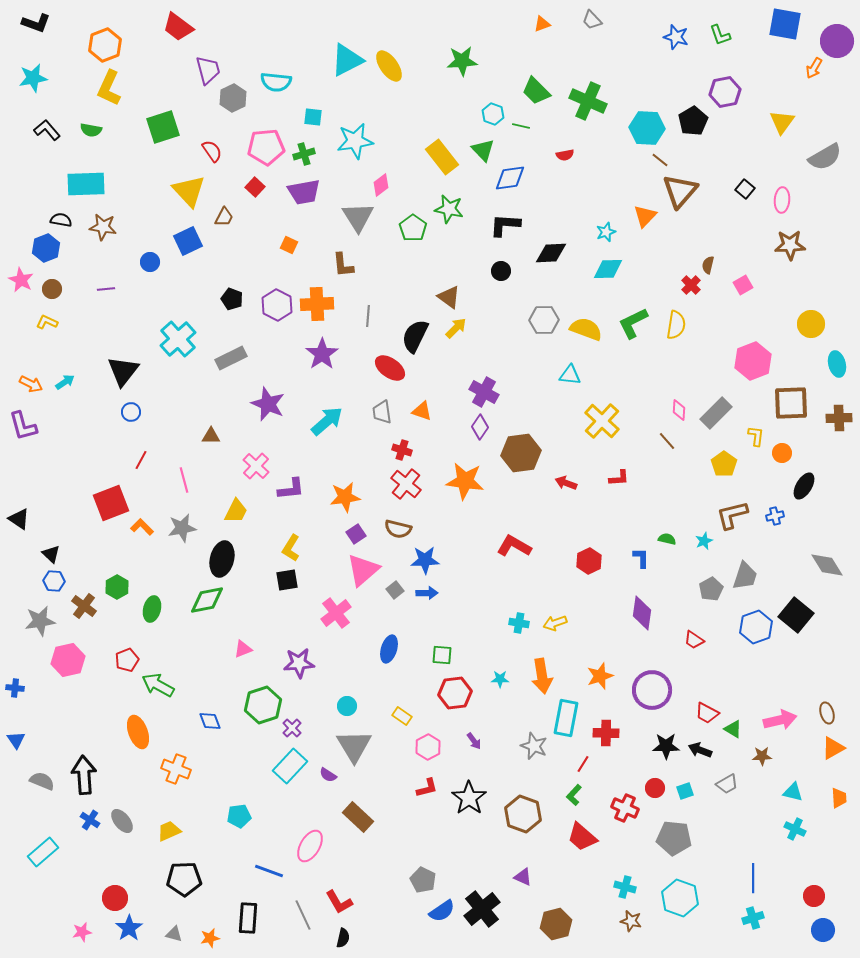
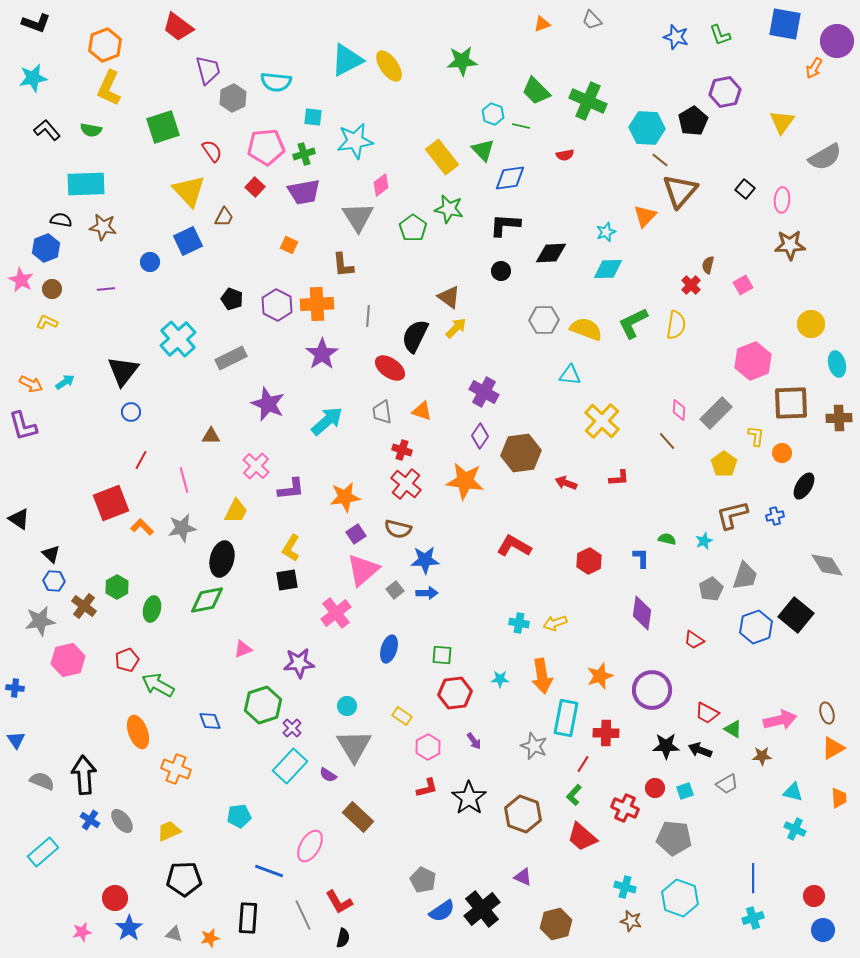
purple diamond at (480, 427): moved 9 px down
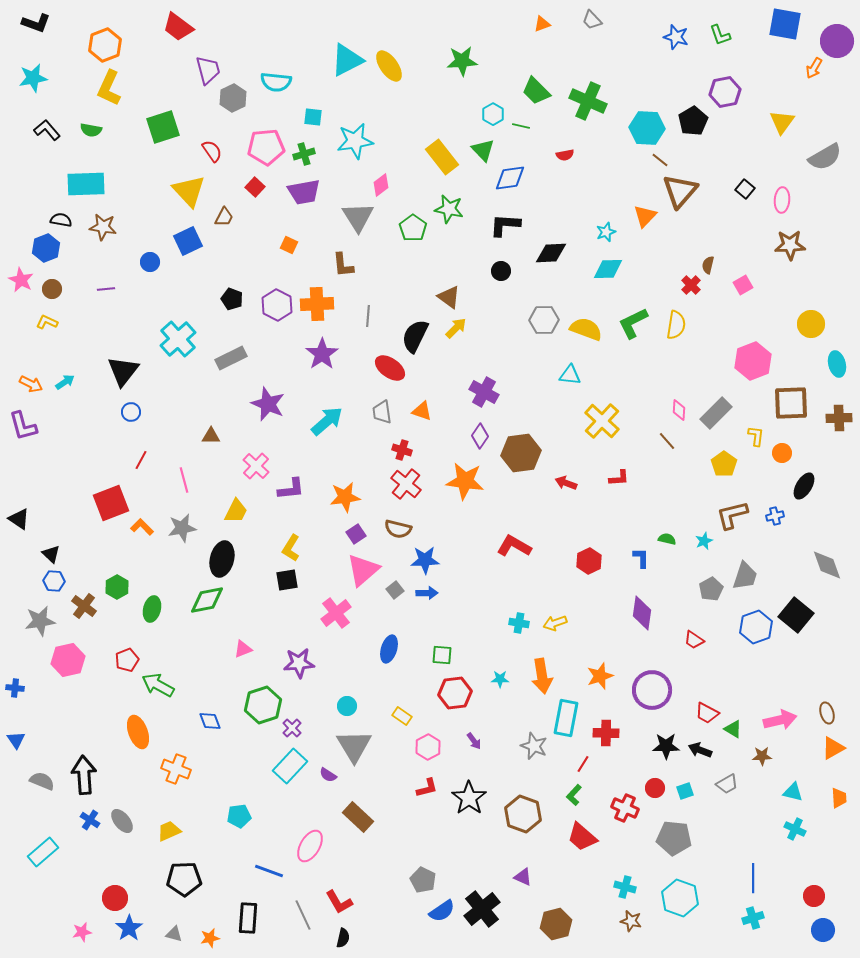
cyan hexagon at (493, 114): rotated 10 degrees clockwise
gray diamond at (827, 565): rotated 12 degrees clockwise
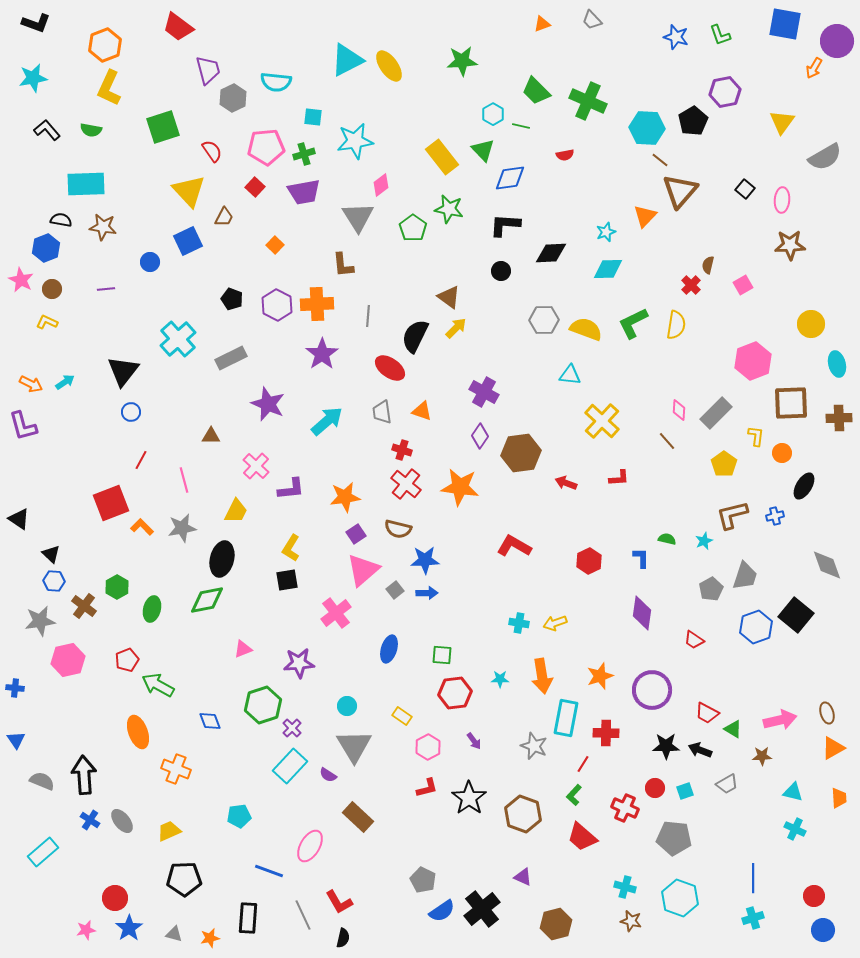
orange square at (289, 245): moved 14 px left; rotated 18 degrees clockwise
orange star at (465, 481): moved 5 px left, 6 px down
pink star at (82, 932): moved 4 px right, 2 px up
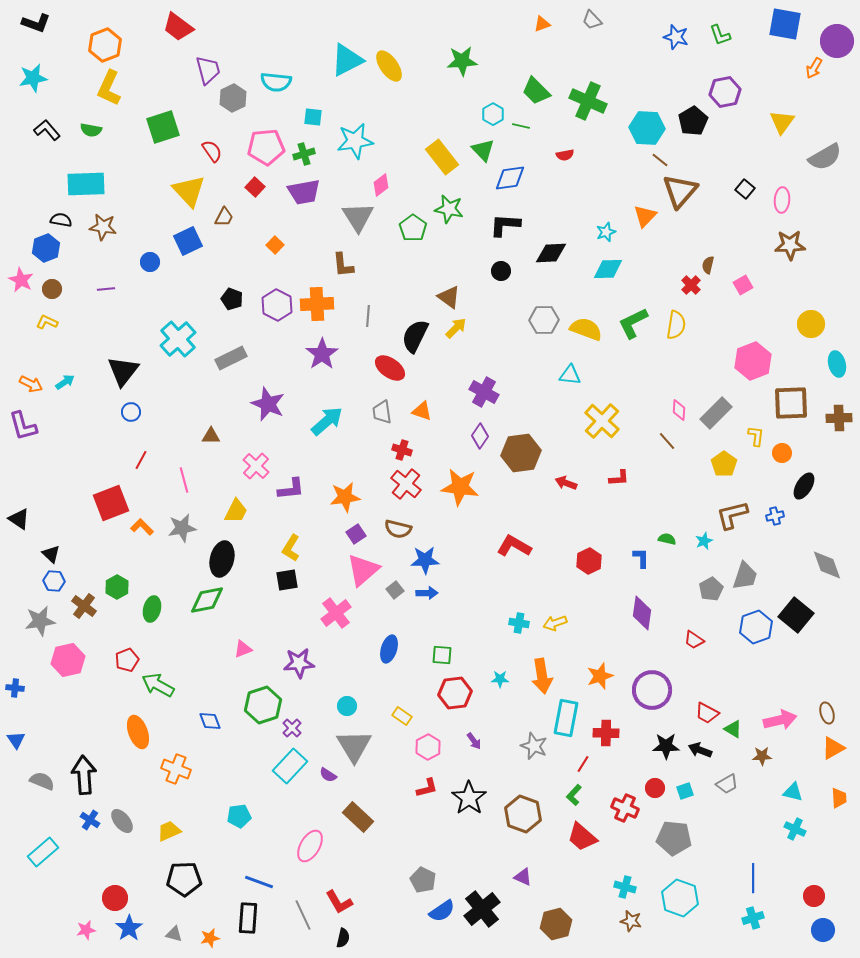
blue line at (269, 871): moved 10 px left, 11 px down
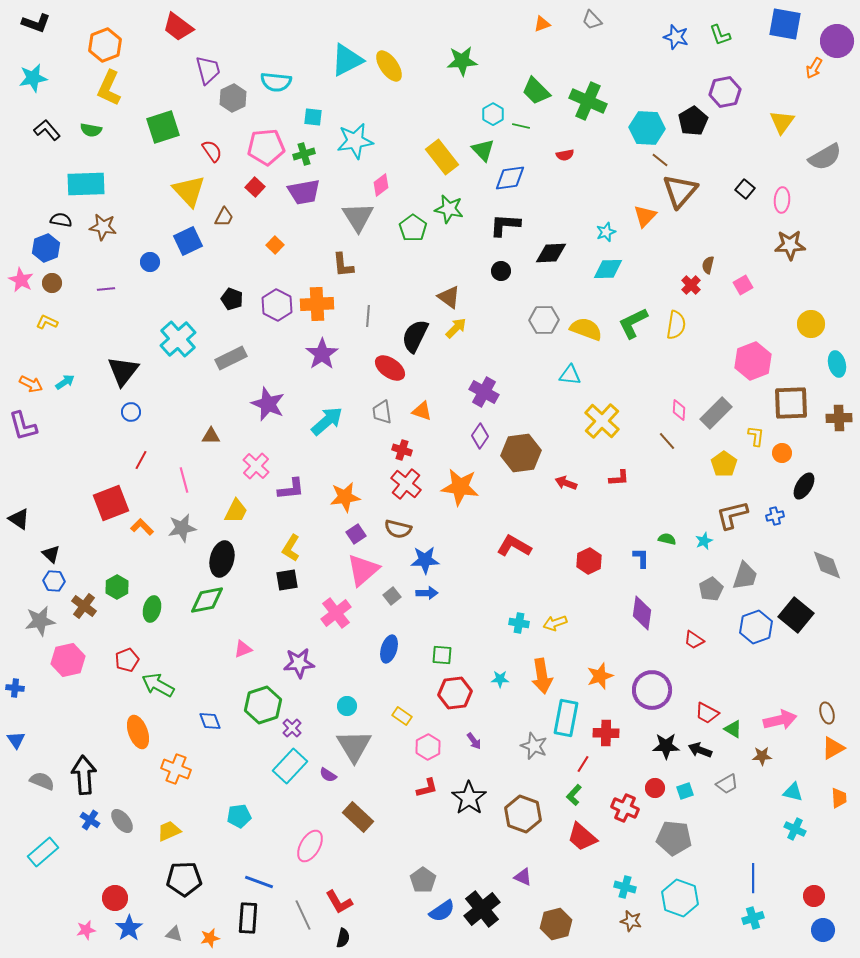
brown circle at (52, 289): moved 6 px up
gray square at (395, 590): moved 3 px left, 6 px down
gray pentagon at (423, 880): rotated 10 degrees clockwise
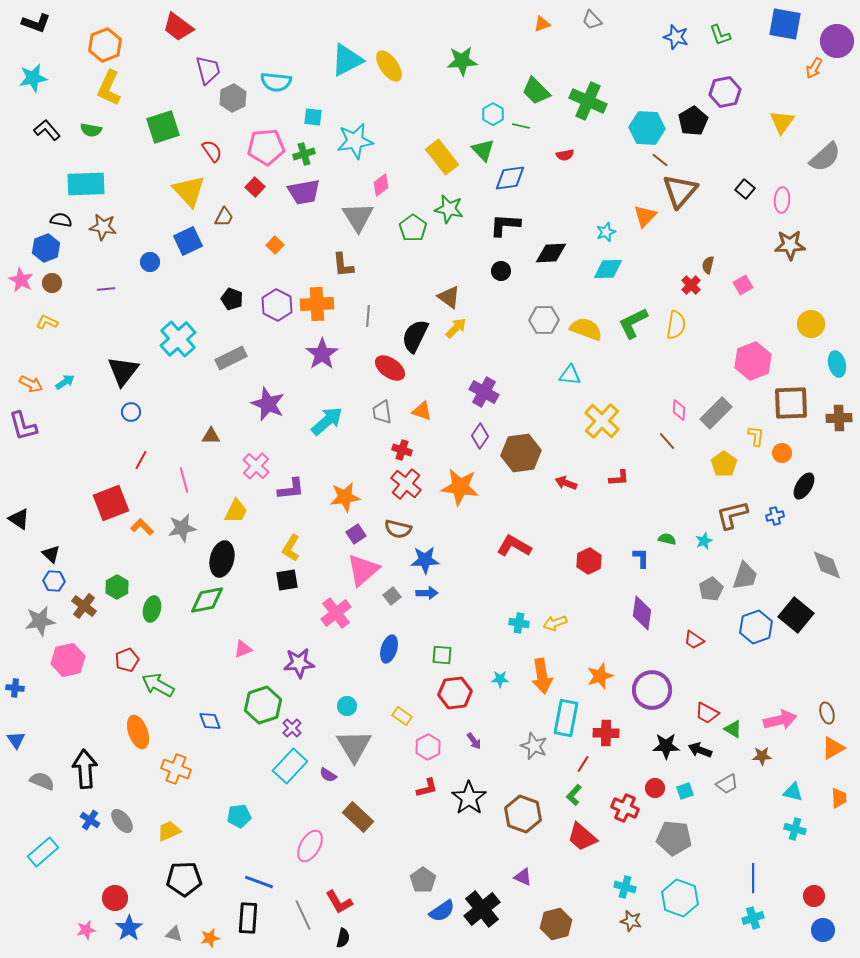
gray semicircle at (825, 157): rotated 12 degrees counterclockwise
black arrow at (84, 775): moved 1 px right, 6 px up
cyan cross at (795, 829): rotated 10 degrees counterclockwise
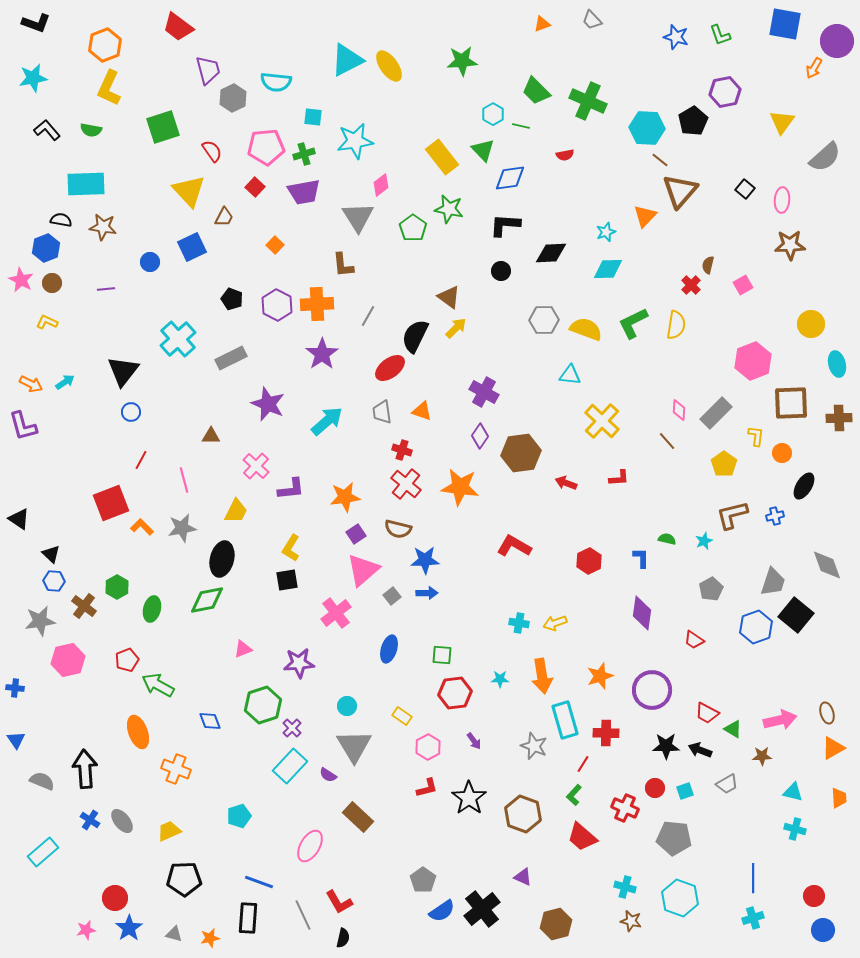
blue square at (188, 241): moved 4 px right, 6 px down
gray line at (368, 316): rotated 25 degrees clockwise
red ellipse at (390, 368): rotated 72 degrees counterclockwise
gray trapezoid at (745, 576): moved 28 px right, 6 px down
cyan rectangle at (566, 718): moved 1 px left, 2 px down; rotated 27 degrees counterclockwise
cyan pentagon at (239, 816): rotated 10 degrees counterclockwise
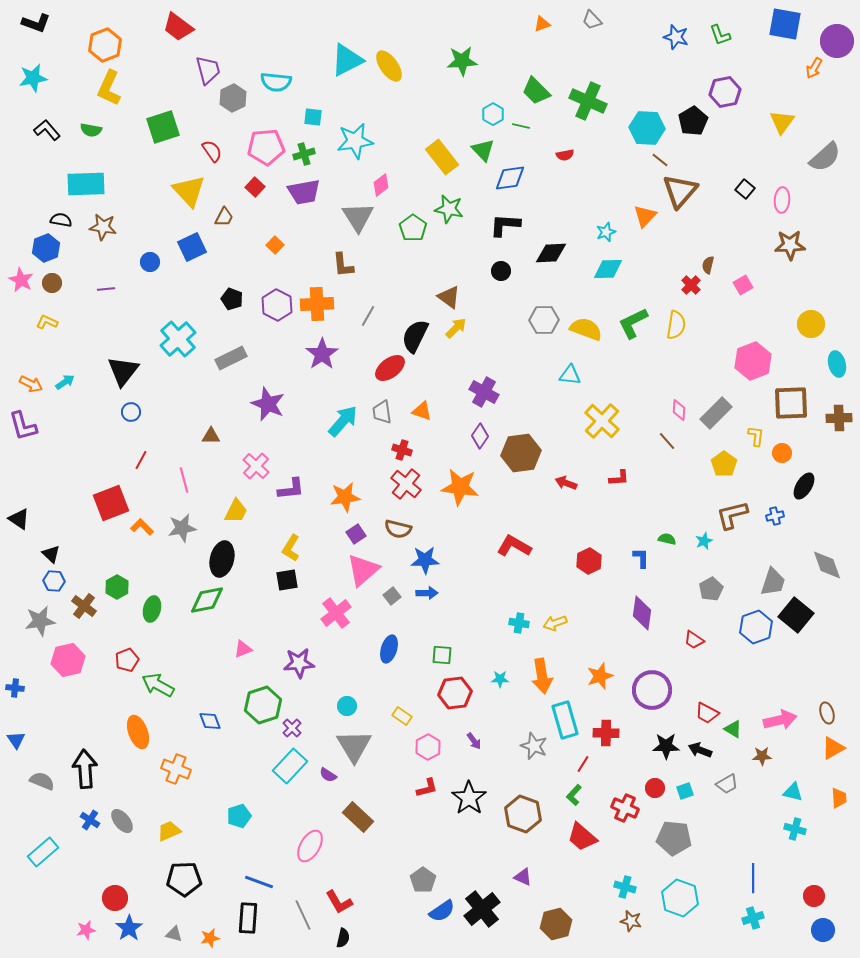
cyan arrow at (327, 421): moved 16 px right; rotated 8 degrees counterclockwise
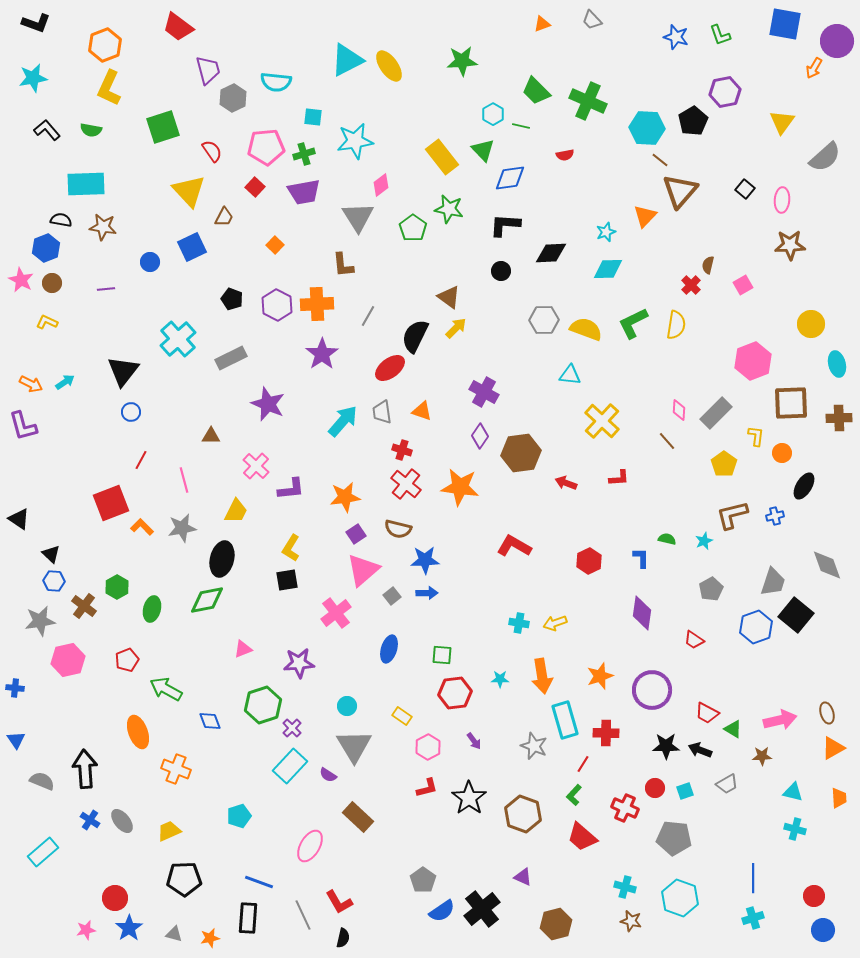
green arrow at (158, 685): moved 8 px right, 4 px down
